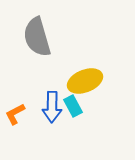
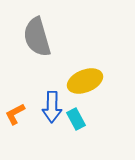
cyan rectangle: moved 3 px right, 13 px down
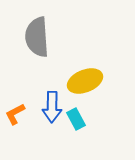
gray semicircle: rotated 12 degrees clockwise
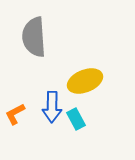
gray semicircle: moved 3 px left
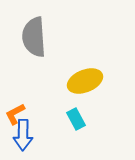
blue arrow: moved 29 px left, 28 px down
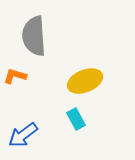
gray semicircle: moved 1 px up
orange L-shape: moved 38 px up; rotated 45 degrees clockwise
blue arrow: rotated 52 degrees clockwise
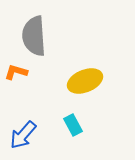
orange L-shape: moved 1 px right, 4 px up
cyan rectangle: moved 3 px left, 6 px down
blue arrow: rotated 12 degrees counterclockwise
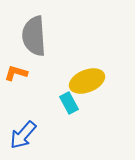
orange L-shape: moved 1 px down
yellow ellipse: moved 2 px right
cyan rectangle: moved 4 px left, 22 px up
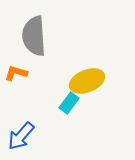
cyan rectangle: rotated 65 degrees clockwise
blue arrow: moved 2 px left, 1 px down
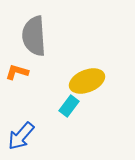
orange L-shape: moved 1 px right, 1 px up
cyan rectangle: moved 3 px down
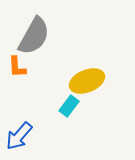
gray semicircle: rotated 147 degrees counterclockwise
orange L-shape: moved 5 px up; rotated 110 degrees counterclockwise
blue arrow: moved 2 px left
